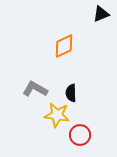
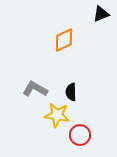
orange diamond: moved 6 px up
black semicircle: moved 1 px up
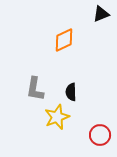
gray L-shape: rotated 110 degrees counterclockwise
yellow star: moved 2 px down; rotated 30 degrees counterclockwise
red circle: moved 20 px right
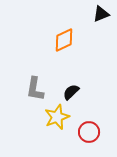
black semicircle: rotated 48 degrees clockwise
red circle: moved 11 px left, 3 px up
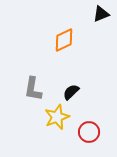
gray L-shape: moved 2 px left
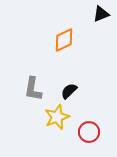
black semicircle: moved 2 px left, 1 px up
